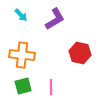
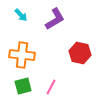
pink line: rotated 28 degrees clockwise
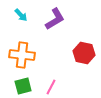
red hexagon: moved 4 px right
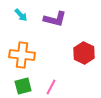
purple L-shape: rotated 45 degrees clockwise
red hexagon: rotated 15 degrees clockwise
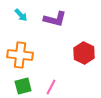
orange cross: moved 2 px left
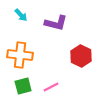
purple L-shape: moved 1 px right, 4 px down
red hexagon: moved 3 px left, 3 px down
pink line: rotated 35 degrees clockwise
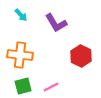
purple L-shape: rotated 45 degrees clockwise
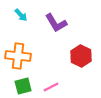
orange cross: moved 2 px left, 1 px down
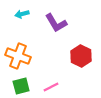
cyan arrow: moved 1 px right, 1 px up; rotated 120 degrees clockwise
orange cross: rotated 15 degrees clockwise
green square: moved 2 px left
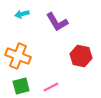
purple L-shape: moved 1 px right, 1 px up
red hexagon: rotated 15 degrees counterclockwise
